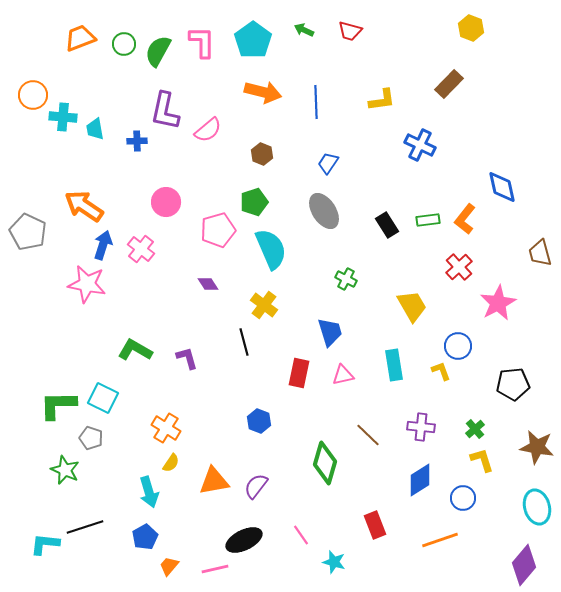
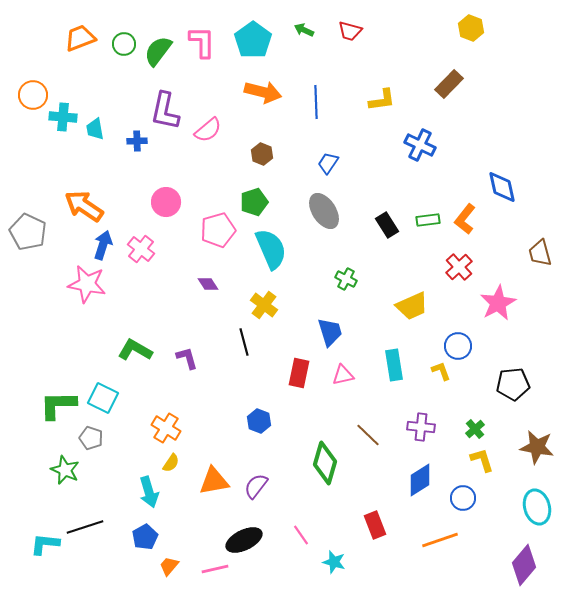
green semicircle at (158, 51): rotated 8 degrees clockwise
yellow trapezoid at (412, 306): rotated 96 degrees clockwise
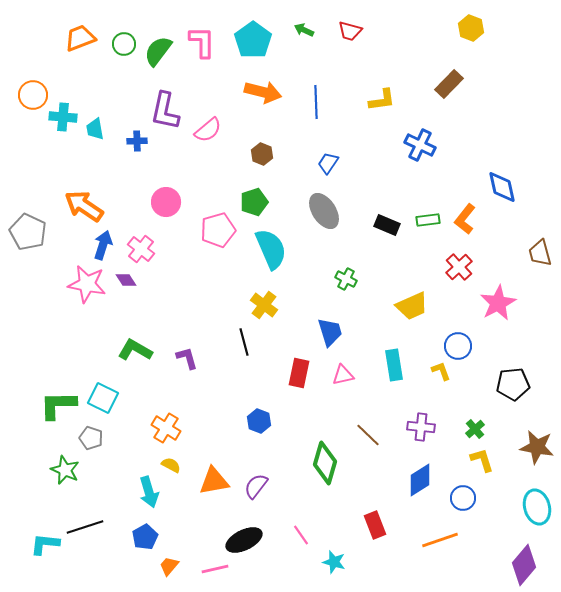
black rectangle at (387, 225): rotated 35 degrees counterclockwise
purple diamond at (208, 284): moved 82 px left, 4 px up
yellow semicircle at (171, 463): moved 2 px down; rotated 96 degrees counterclockwise
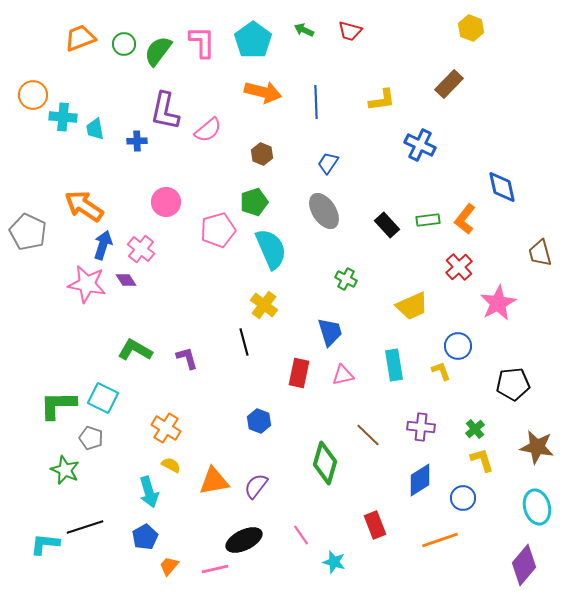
black rectangle at (387, 225): rotated 25 degrees clockwise
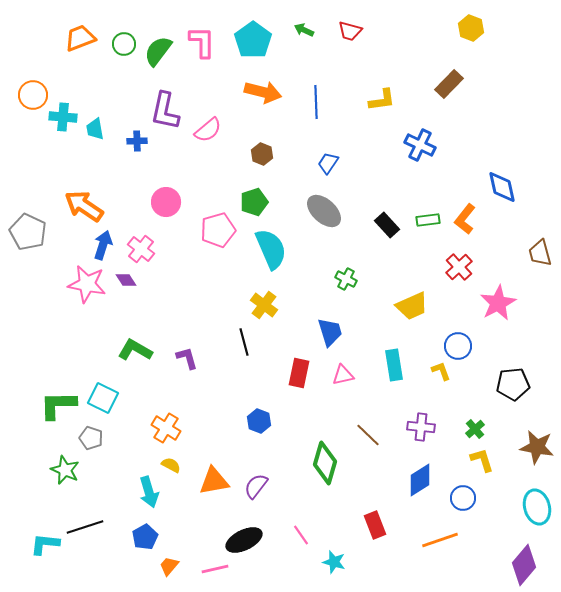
gray ellipse at (324, 211): rotated 15 degrees counterclockwise
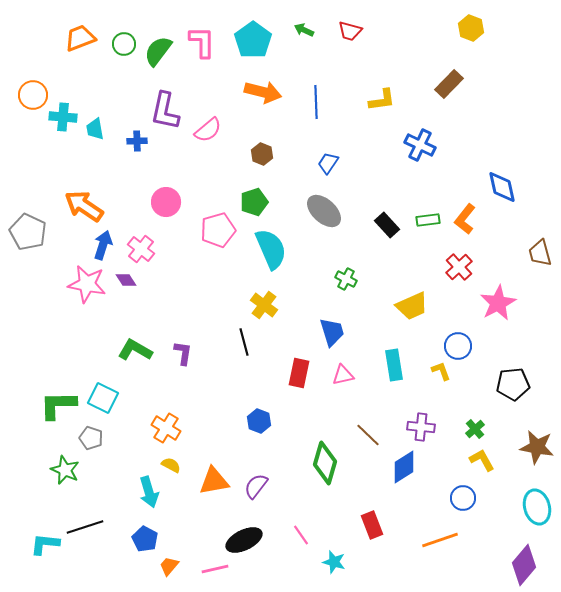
blue trapezoid at (330, 332): moved 2 px right
purple L-shape at (187, 358): moved 4 px left, 5 px up; rotated 25 degrees clockwise
yellow L-shape at (482, 460): rotated 12 degrees counterclockwise
blue diamond at (420, 480): moved 16 px left, 13 px up
red rectangle at (375, 525): moved 3 px left
blue pentagon at (145, 537): moved 2 px down; rotated 15 degrees counterclockwise
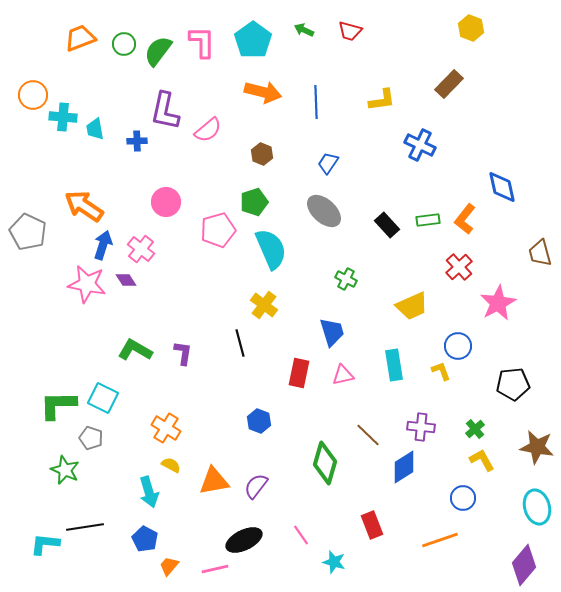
black line at (244, 342): moved 4 px left, 1 px down
black line at (85, 527): rotated 9 degrees clockwise
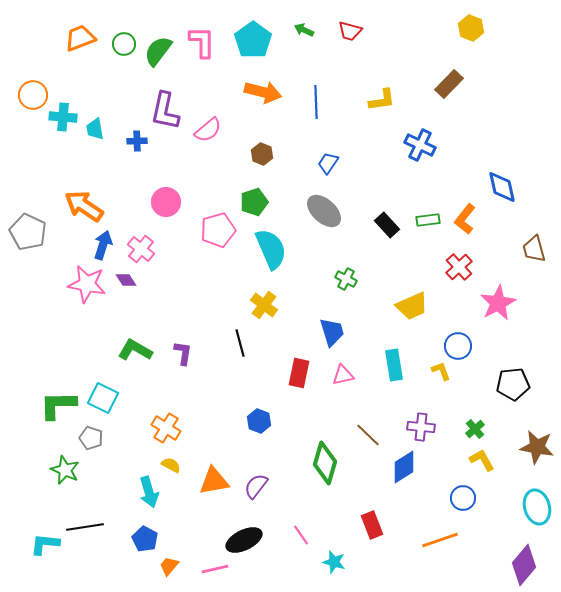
brown trapezoid at (540, 253): moved 6 px left, 4 px up
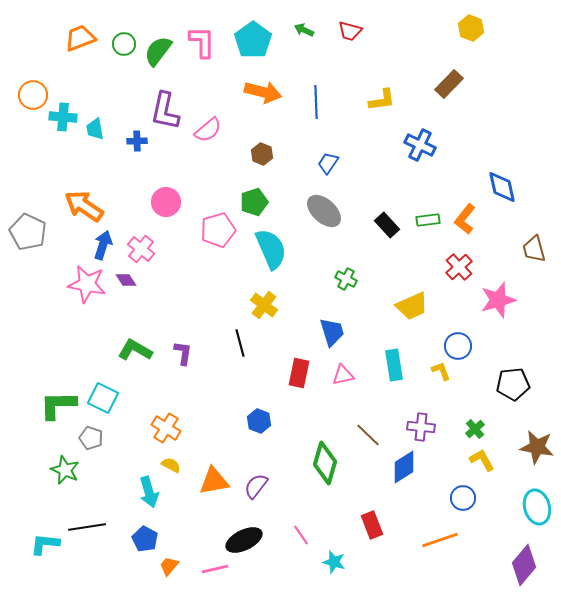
pink star at (498, 303): moved 3 px up; rotated 12 degrees clockwise
black line at (85, 527): moved 2 px right
